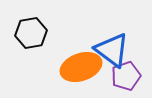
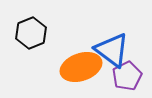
black hexagon: rotated 12 degrees counterclockwise
purple pentagon: moved 1 px right; rotated 8 degrees counterclockwise
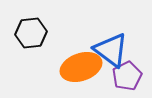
black hexagon: rotated 16 degrees clockwise
blue triangle: moved 1 px left
